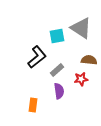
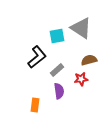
brown semicircle: rotated 21 degrees counterclockwise
orange rectangle: moved 2 px right
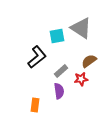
brown semicircle: moved 1 px down; rotated 21 degrees counterclockwise
gray rectangle: moved 4 px right, 1 px down
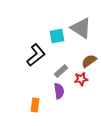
black L-shape: moved 1 px left, 2 px up
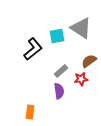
black L-shape: moved 3 px left, 6 px up
orange rectangle: moved 5 px left, 7 px down
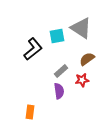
brown semicircle: moved 2 px left, 2 px up
red star: moved 1 px right, 1 px down
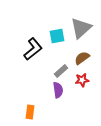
gray triangle: rotated 45 degrees clockwise
brown semicircle: moved 5 px left, 1 px up
purple semicircle: moved 1 px left, 1 px up
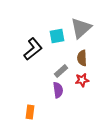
brown semicircle: rotated 56 degrees counterclockwise
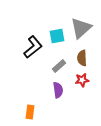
black L-shape: moved 2 px up
gray rectangle: moved 2 px left, 5 px up
